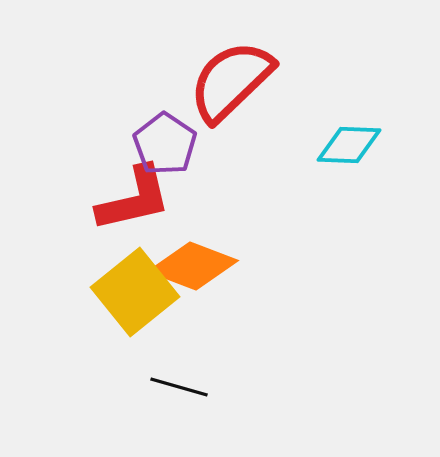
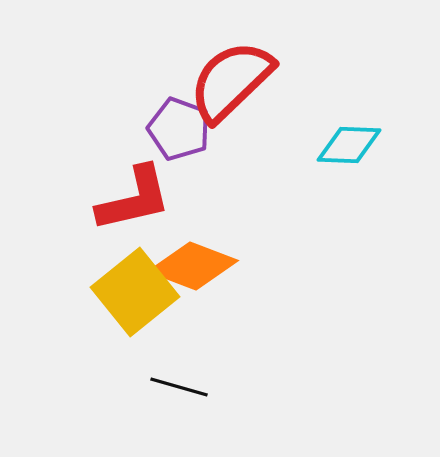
purple pentagon: moved 14 px right, 15 px up; rotated 14 degrees counterclockwise
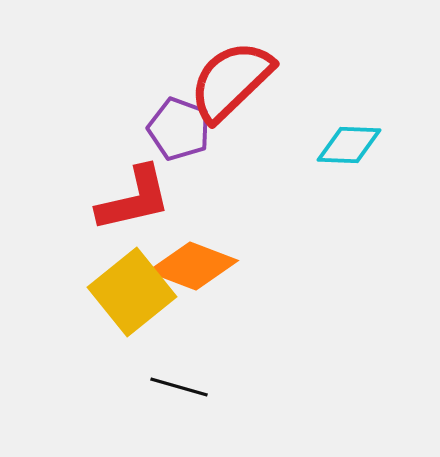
yellow square: moved 3 px left
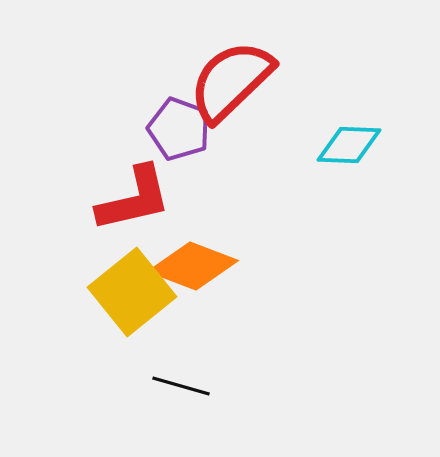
black line: moved 2 px right, 1 px up
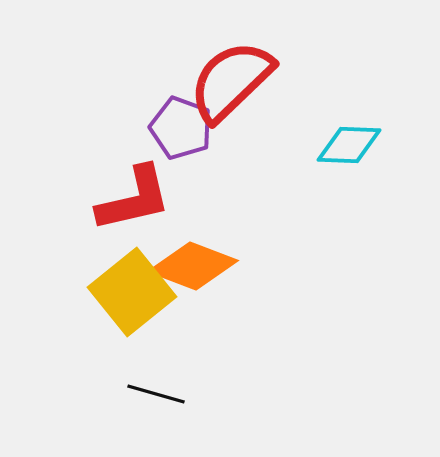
purple pentagon: moved 2 px right, 1 px up
black line: moved 25 px left, 8 px down
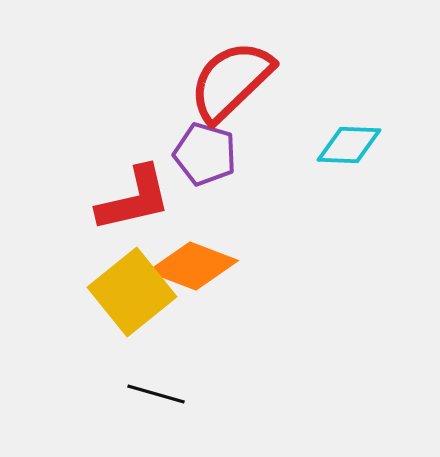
purple pentagon: moved 24 px right, 26 px down; rotated 4 degrees counterclockwise
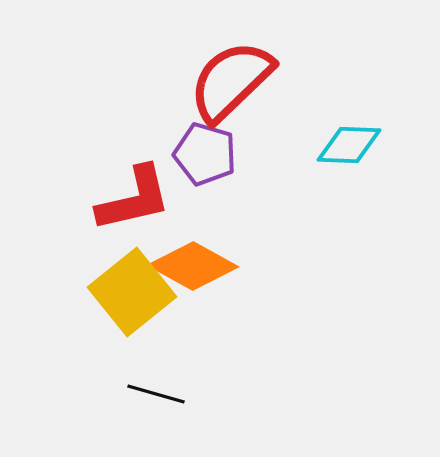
orange diamond: rotated 8 degrees clockwise
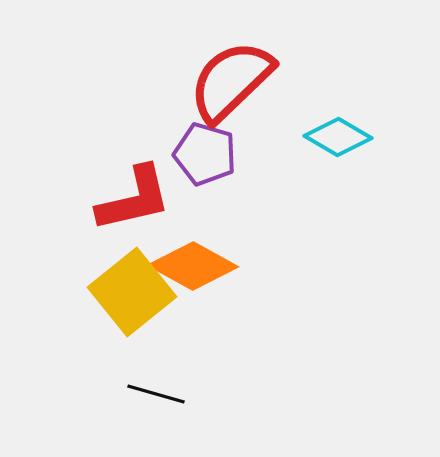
cyan diamond: moved 11 px left, 8 px up; rotated 28 degrees clockwise
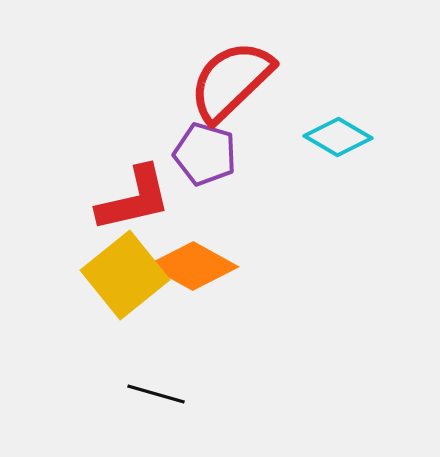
yellow square: moved 7 px left, 17 px up
